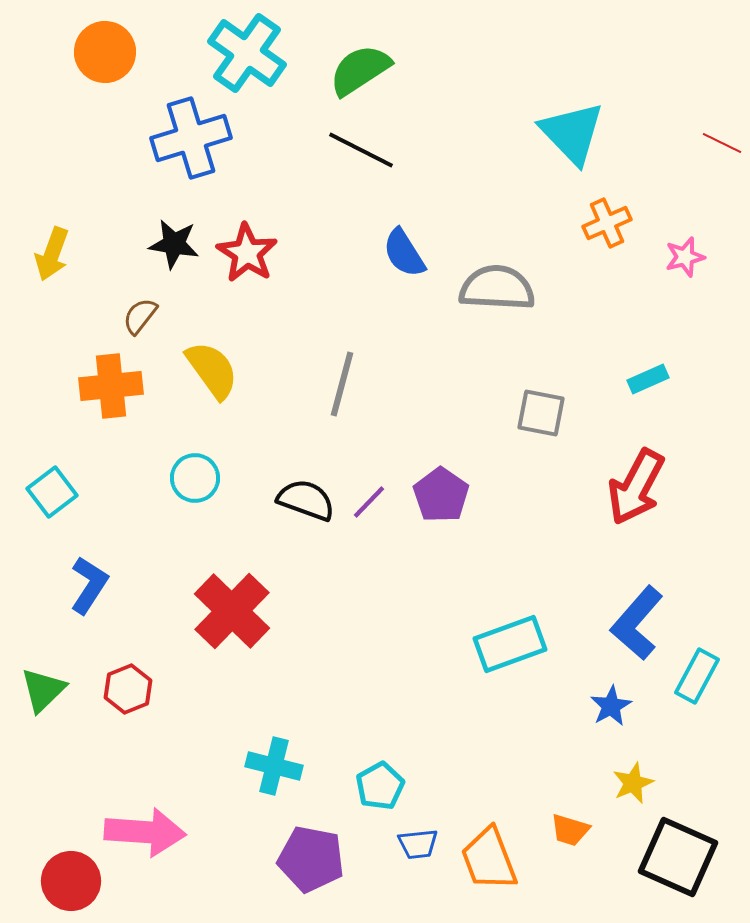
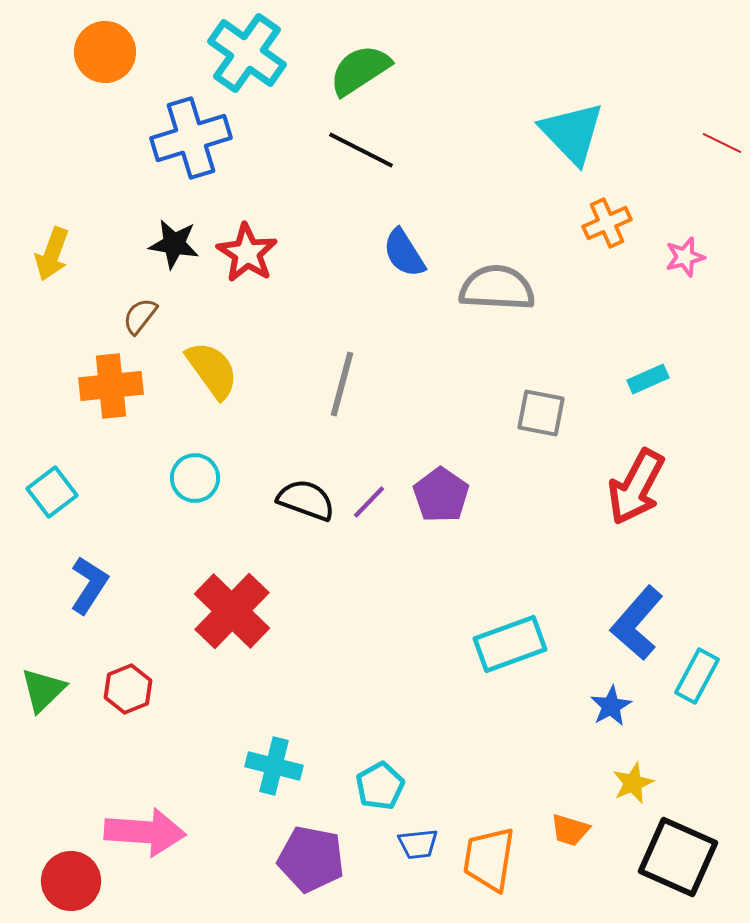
orange trapezoid at (489, 859): rotated 30 degrees clockwise
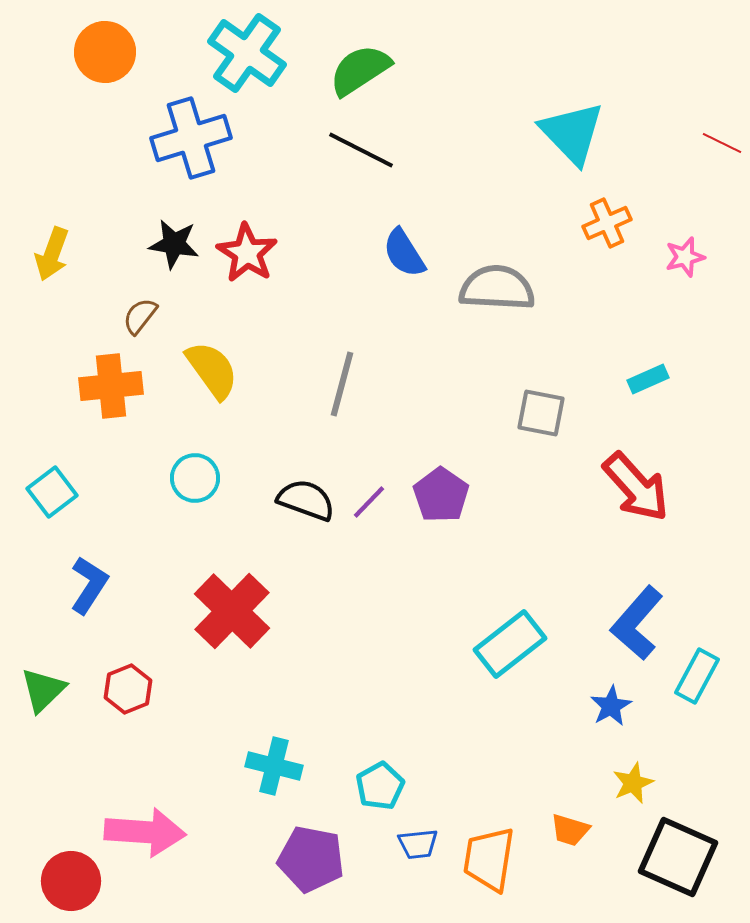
red arrow at (636, 487): rotated 70 degrees counterclockwise
cyan rectangle at (510, 644): rotated 18 degrees counterclockwise
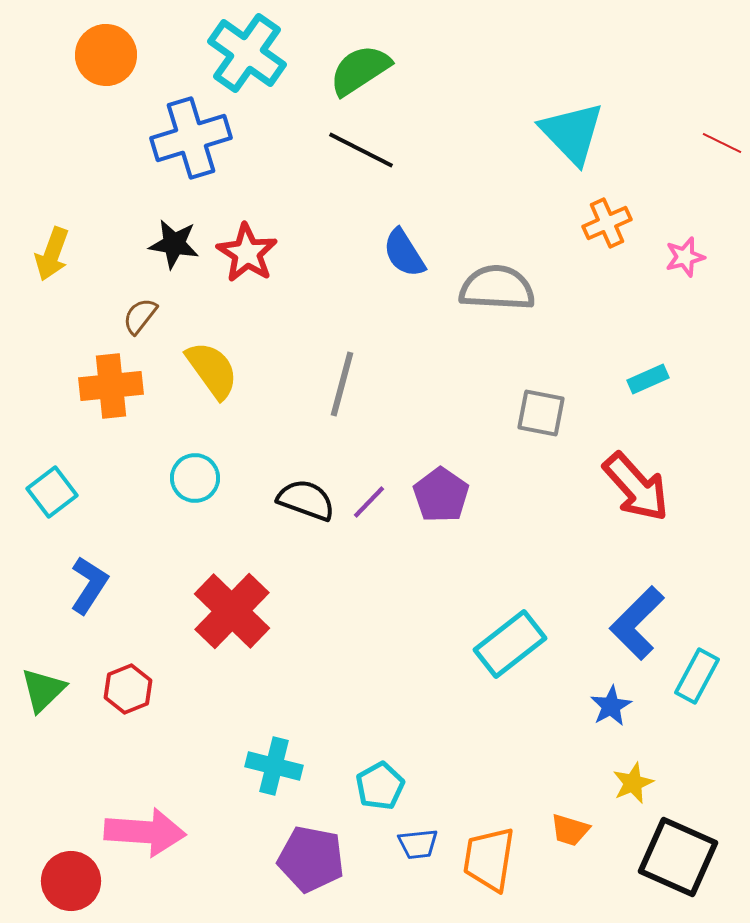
orange circle at (105, 52): moved 1 px right, 3 px down
blue L-shape at (637, 623): rotated 4 degrees clockwise
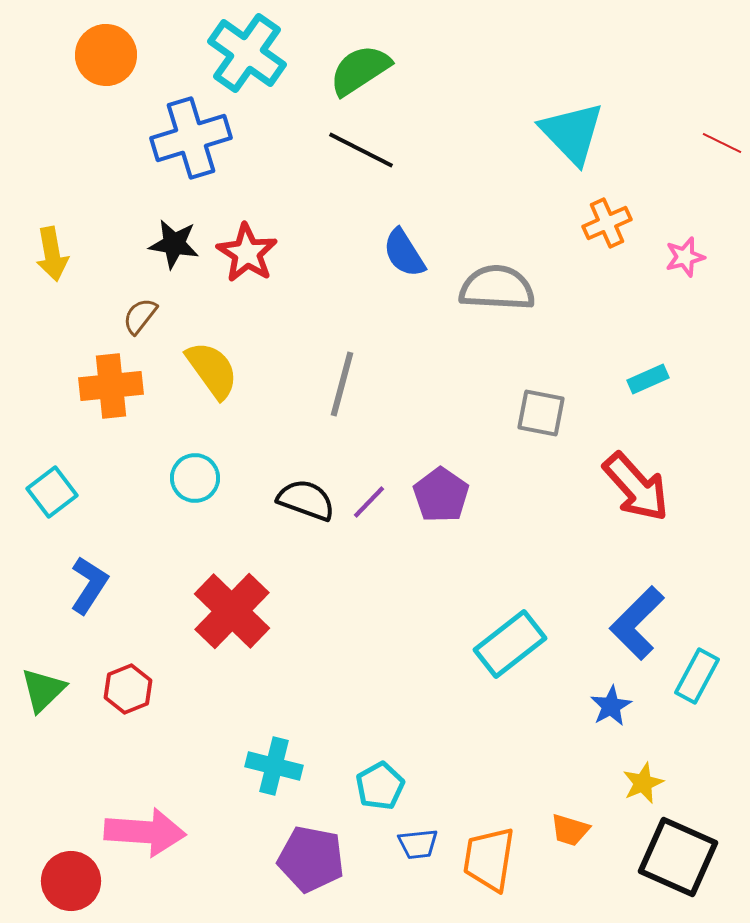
yellow arrow at (52, 254): rotated 30 degrees counterclockwise
yellow star at (633, 783): moved 10 px right
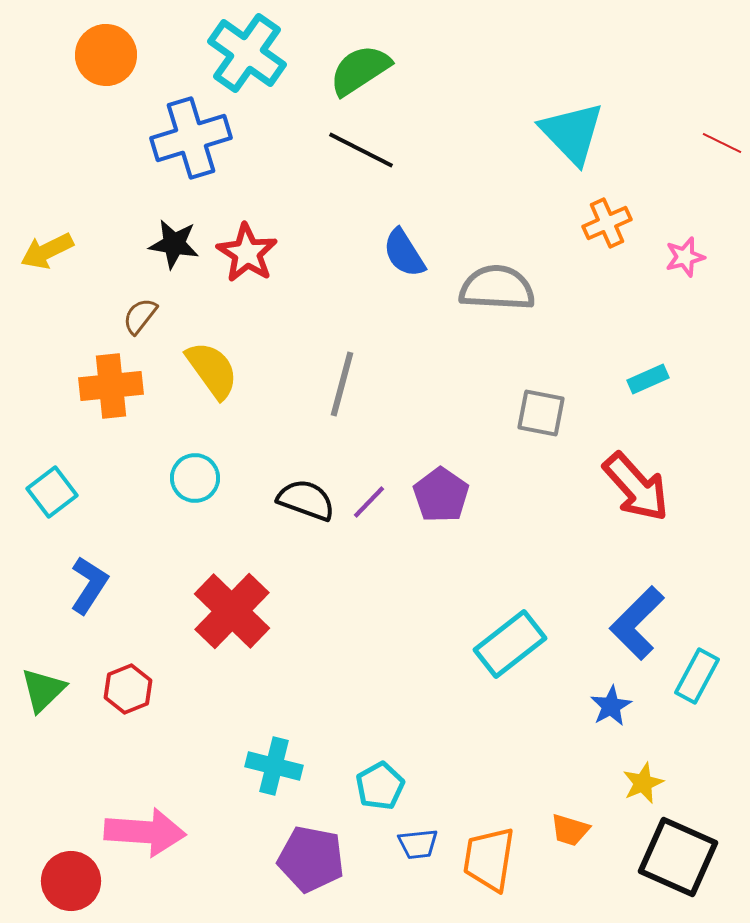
yellow arrow at (52, 254): moved 5 px left, 3 px up; rotated 74 degrees clockwise
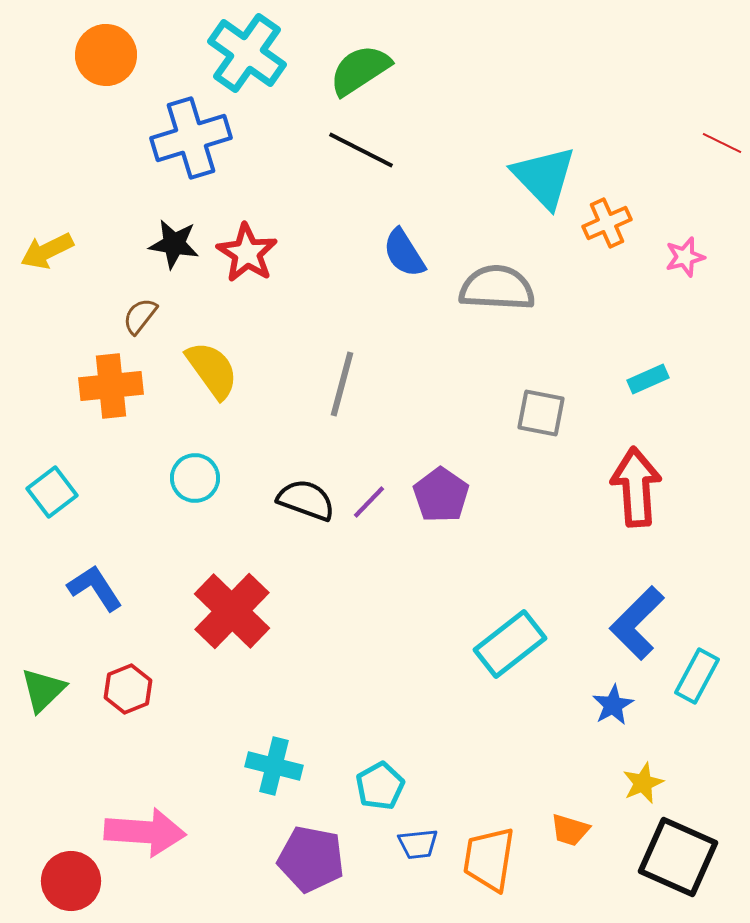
cyan triangle at (572, 133): moved 28 px left, 44 px down
red arrow at (636, 487): rotated 142 degrees counterclockwise
blue L-shape at (89, 585): moved 6 px right, 3 px down; rotated 66 degrees counterclockwise
blue star at (611, 706): moved 2 px right, 1 px up
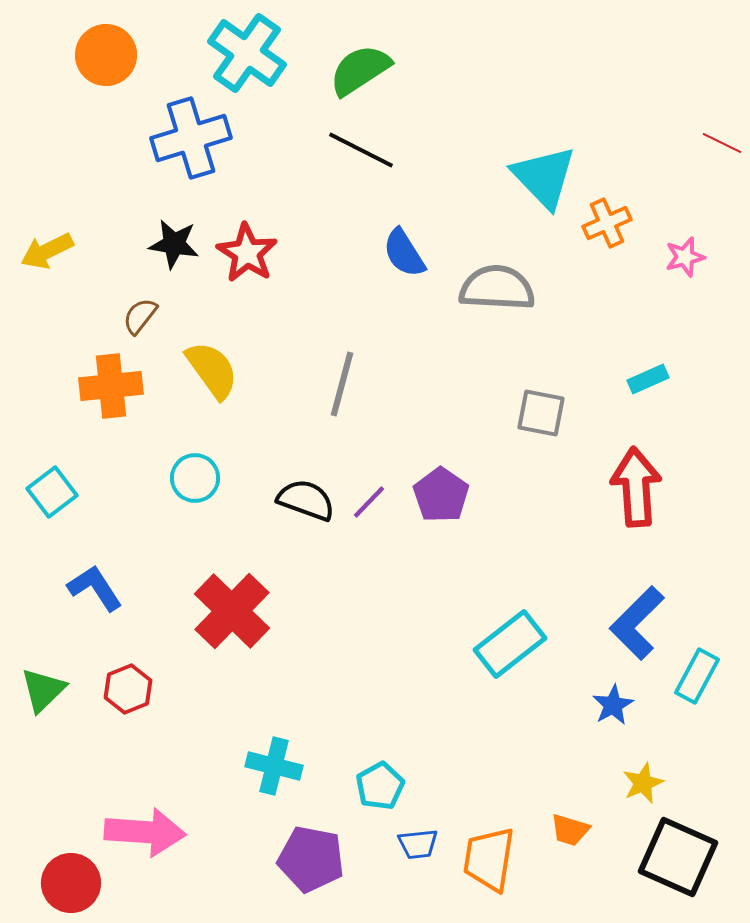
red circle at (71, 881): moved 2 px down
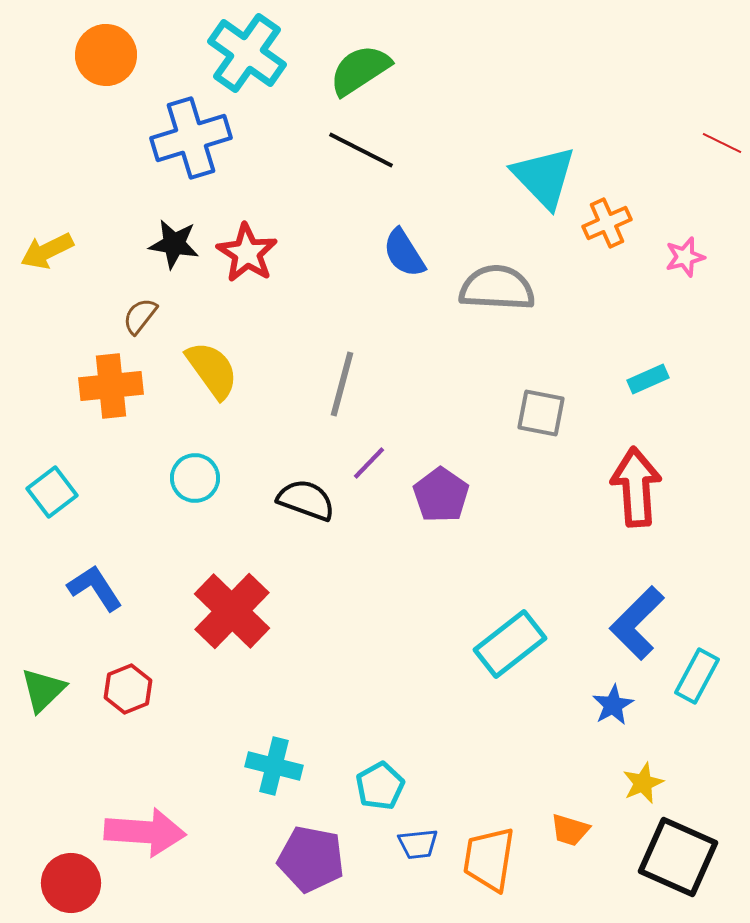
purple line at (369, 502): moved 39 px up
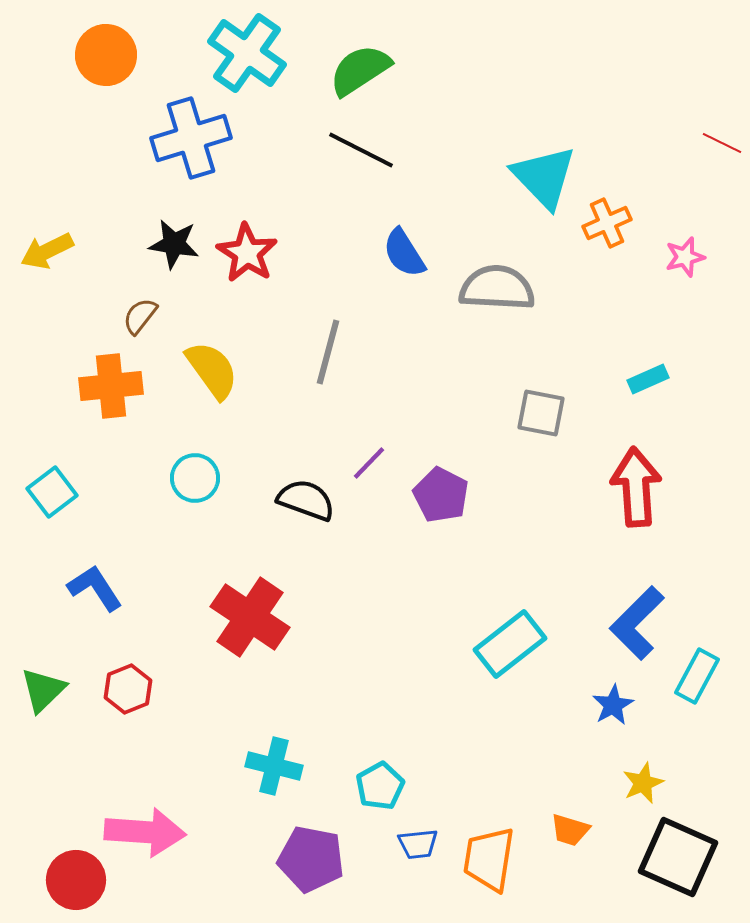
gray line at (342, 384): moved 14 px left, 32 px up
purple pentagon at (441, 495): rotated 8 degrees counterclockwise
red cross at (232, 611): moved 18 px right, 6 px down; rotated 10 degrees counterclockwise
red circle at (71, 883): moved 5 px right, 3 px up
